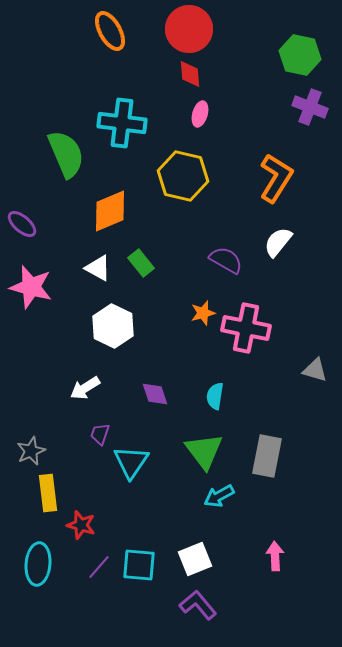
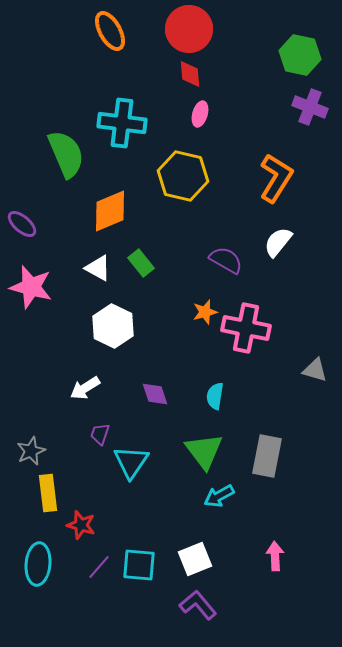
orange star: moved 2 px right, 1 px up
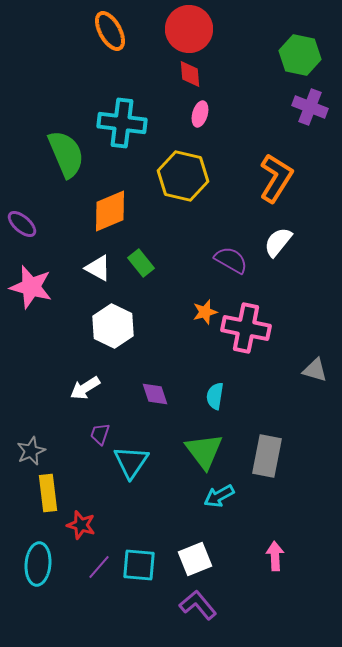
purple semicircle: moved 5 px right
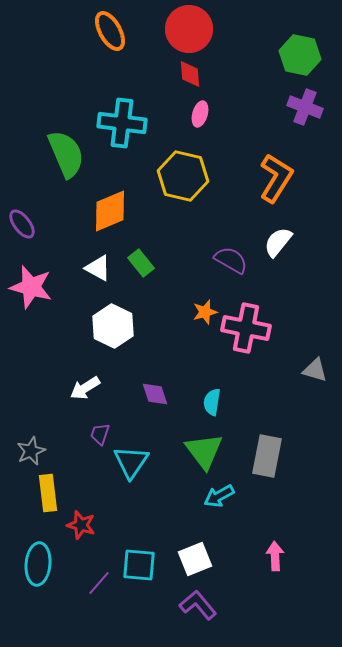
purple cross: moved 5 px left
purple ellipse: rotated 12 degrees clockwise
cyan semicircle: moved 3 px left, 6 px down
purple line: moved 16 px down
